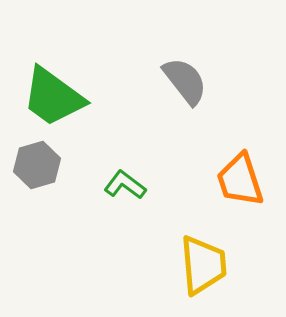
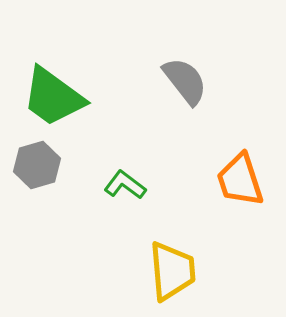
yellow trapezoid: moved 31 px left, 6 px down
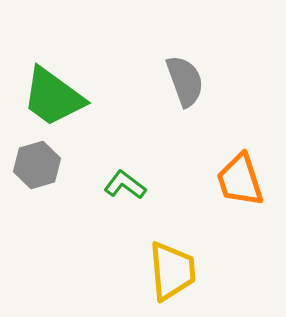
gray semicircle: rotated 18 degrees clockwise
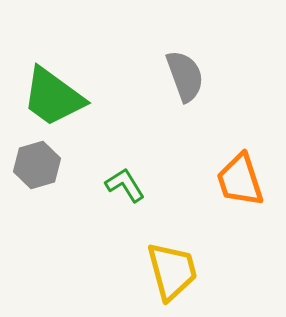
gray semicircle: moved 5 px up
green L-shape: rotated 21 degrees clockwise
yellow trapezoid: rotated 10 degrees counterclockwise
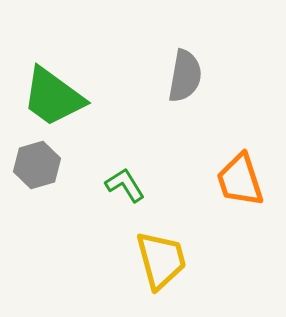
gray semicircle: rotated 30 degrees clockwise
yellow trapezoid: moved 11 px left, 11 px up
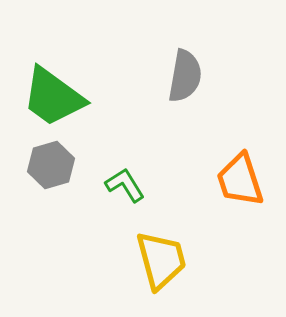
gray hexagon: moved 14 px right
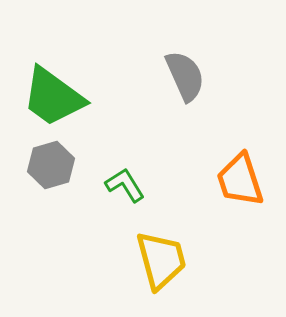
gray semicircle: rotated 34 degrees counterclockwise
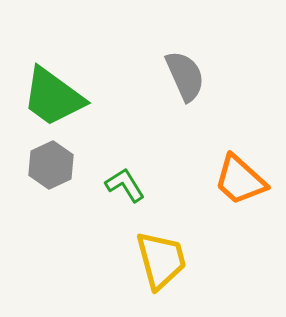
gray hexagon: rotated 9 degrees counterclockwise
orange trapezoid: rotated 30 degrees counterclockwise
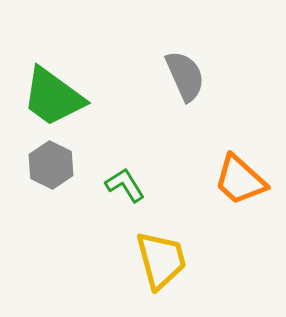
gray hexagon: rotated 9 degrees counterclockwise
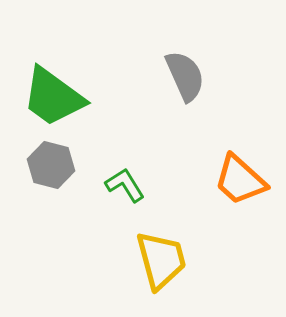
gray hexagon: rotated 12 degrees counterclockwise
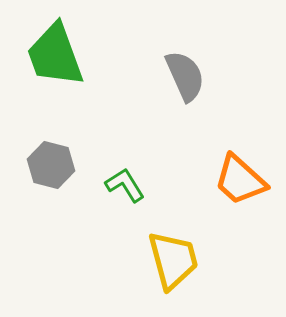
green trapezoid: moved 2 px right, 42 px up; rotated 34 degrees clockwise
yellow trapezoid: moved 12 px right
